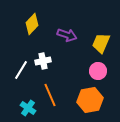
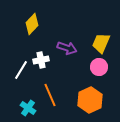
purple arrow: moved 13 px down
white cross: moved 2 px left, 1 px up
pink circle: moved 1 px right, 4 px up
orange hexagon: rotated 15 degrees counterclockwise
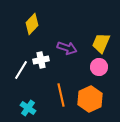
orange line: moved 11 px right; rotated 10 degrees clockwise
orange hexagon: moved 1 px up
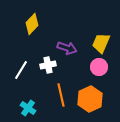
white cross: moved 7 px right, 5 px down
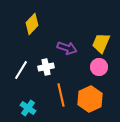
white cross: moved 2 px left, 2 px down
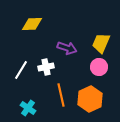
yellow diamond: rotated 45 degrees clockwise
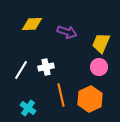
purple arrow: moved 16 px up
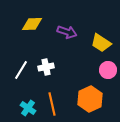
yellow trapezoid: rotated 80 degrees counterclockwise
pink circle: moved 9 px right, 3 px down
orange line: moved 9 px left, 9 px down
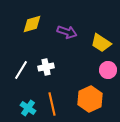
yellow diamond: rotated 15 degrees counterclockwise
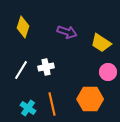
yellow diamond: moved 9 px left, 3 px down; rotated 55 degrees counterclockwise
pink circle: moved 2 px down
orange hexagon: rotated 25 degrees clockwise
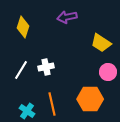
purple arrow: moved 15 px up; rotated 150 degrees clockwise
cyan cross: moved 1 px left, 3 px down
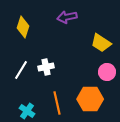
pink circle: moved 1 px left
orange line: moved 5 px right, 1 px up
